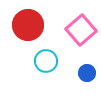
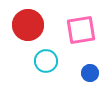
pink square: rotated 32 degrees clockwise
blue circle: moved 3 px right
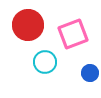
pink square: moved 8 px left, 4 px down; rotated 12 degrees counterclockwise
cyan circle: moved 1 px left, 1 px down
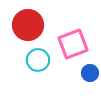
pink square: moved 10 px down
cyan circle: moved 7 px left, 2 px up
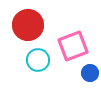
pink square: moved 2 px down
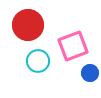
cyan circle: moved 1 px down
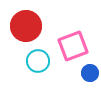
red circle: moved 2 px left, 1 px down
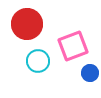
red circle: moved 1 px right, 2 px up
